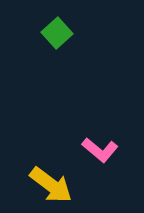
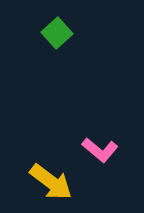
yellow arrow: moved 3 px up
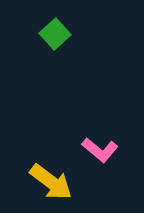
green square: moved 2 px left, 1 px down
